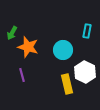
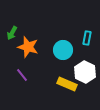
cyan rectangle: moved 7 px down
purple line: rotated 24 degrees counterclockwise
yellow rectangle: rotated 54 degrees counterclockwise
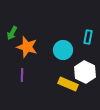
cyan rectangle: moved 1 px right, 1 px up
orange star: moved 1 px left
purple line: rotated 40 degrees clockwise
yellow rectangle: moved 1 px right
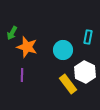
yellow rectangle: rotated 30 degrees clockwise
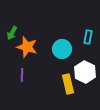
cyan circle: moved 1 px left, 1 px up
yellow rectangle: rotated 24 degrees clockwise
